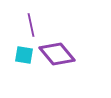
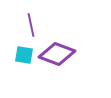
purple diamond: rotated 30 degrees counterclockwise
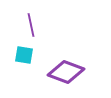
purple diamond: moved 9 px right, 18 px down
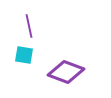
purple line: moved 2 px left, 1 px down
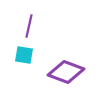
purple line: rotated 25 degrees clockwise
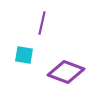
purple line: moved 13 px right, 3 px up
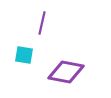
purple diamond: rotated 9 degrees counterclockwise
